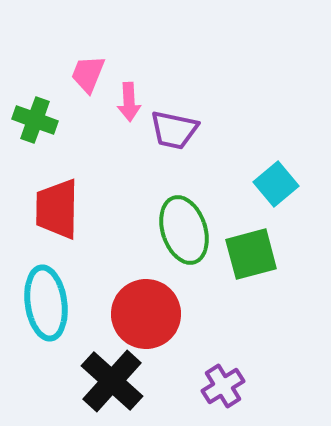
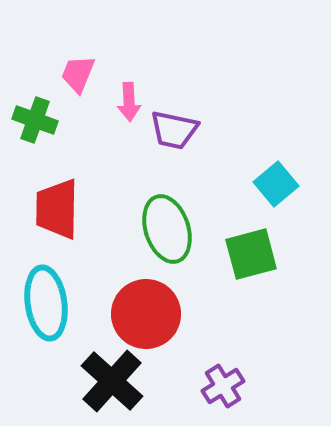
pink trapezoid: moved 10 px left
green ellipse: moved 17 px left, 1 px up
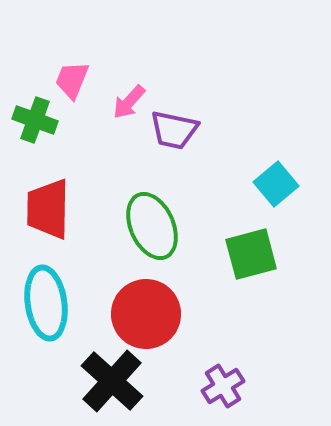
pink trapezoid: moved 6 px left, 6 px down
pink arrow: rotated 45 degrees clockwise
red trapezoid: moved 9 px left
green ellipse: moved 15 px left, 3 px up; rotated 6 degrees counterclockwise
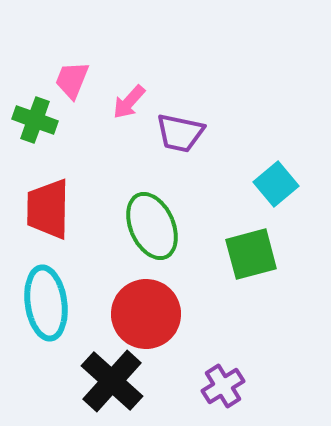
purple trapezoid: moved 6 px right, 3 px down
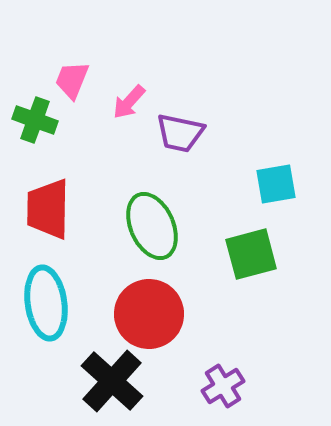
cyan square: rotated 30 degrees clockwise
red circle: moved 3 px right
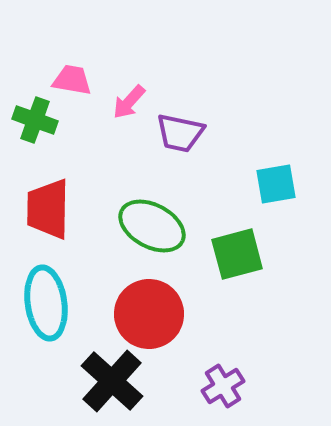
pink trapezoid: rotated 78 degrees clockwise
green ellipse: rotated 38 degrees counterclockwise
green square: moved 14 px left
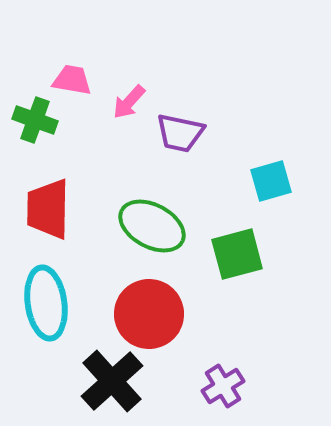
cyan square: moved 5 px left, 3 px up; rotated 6 degrees counterclockwise
black cross: rotated 6 degrees clockwise
